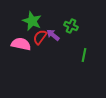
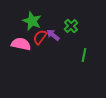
green cross: rotated 24 degrees clockwise
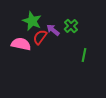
purple arrow: moved 5 px up
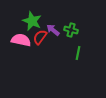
green cross: moved 4 px down; rotated 32 degrees counterclockwise
pink semicircle: moved 4 px up
green line: moved 6 px left, 2 px up
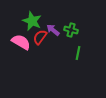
pink semicircle: moved 2 px down; rotated 18 degrees clockwise
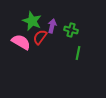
purple arrow: moved 1 px left, 4 px up; rotated 64 degrees clockwise
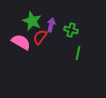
purple arrow: moved 1 px left, 1 px up
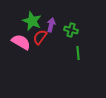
green line: rotated 16 degrees counterclockwise
